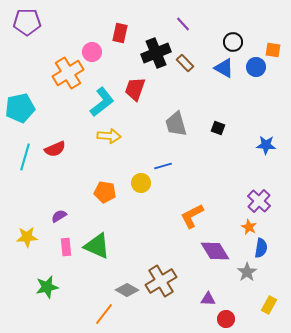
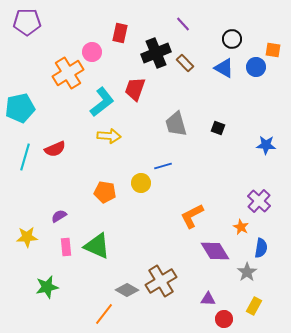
black circle: moved 1 px left, 3 px up
orange star: moved 8 px left
yellow rectangle: moved 15 px left, 1 px down
red circle: moved 2 px left
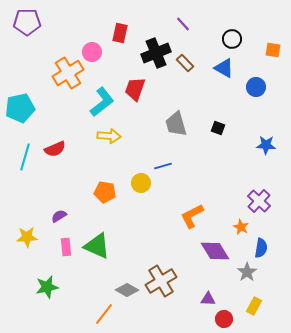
blue circle: moved 20 px down
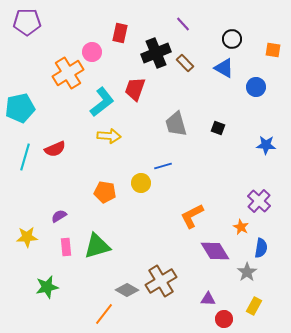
green triangle: rotated 40 degrees counterclockwise
